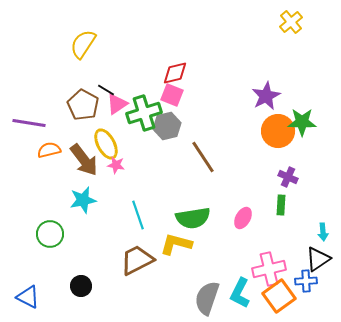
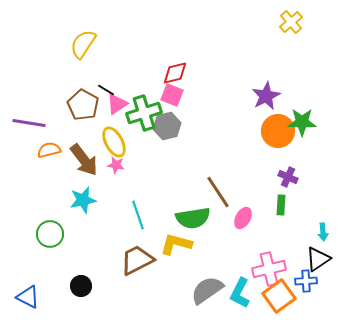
yellow ellipse: moved 8 px right, 2 px up
brown line: moved 15 px right, 35 px down
gray semicircle: moved 8 px up; rotated 36 degrees clockwise
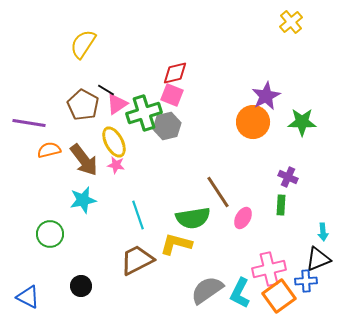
orange circle: moved 25 px left, 9 px up
black triangle: rotated 12 degrees clockwise
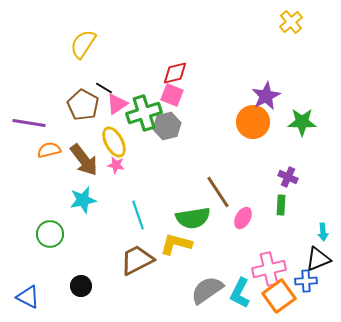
black line: moved 2 px left, 2 px up
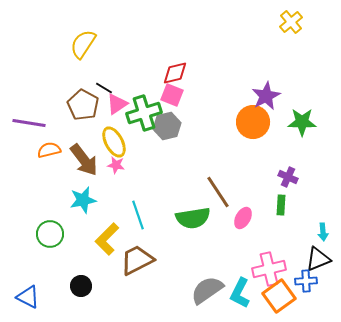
yellow L-shape: moved 69 px left, 5 px up; rotated 60 degrees counterclockwise
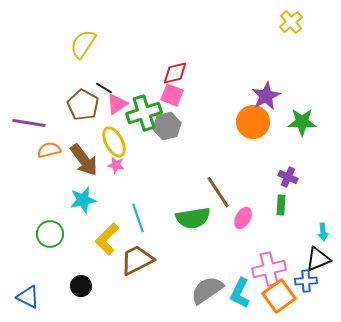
cyan line: moved 3 px down
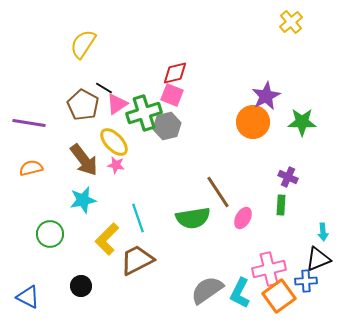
yellow ellipse: rotated 16 degrees counterclockwise
orange semicircle: moved 18 px left, 18 px down
